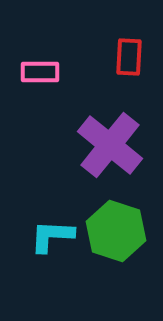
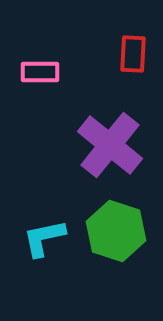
red rectangle: moved 4 px right, 3 px up
cyan L-shape: moved 8 px left, 2 px down; rotated 15 degrees counterclockwise
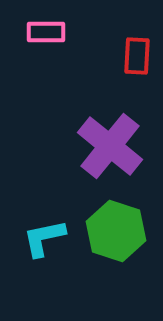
red rectangle: moved 4 px right, 2 px down
pink rectangle: moved 6 px right, 40 px up
purple cross: moved 1 px down
